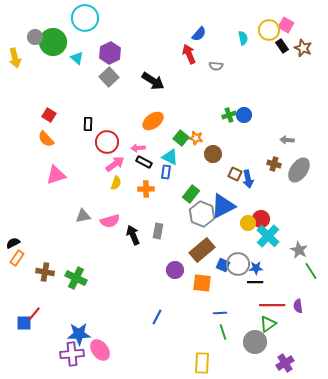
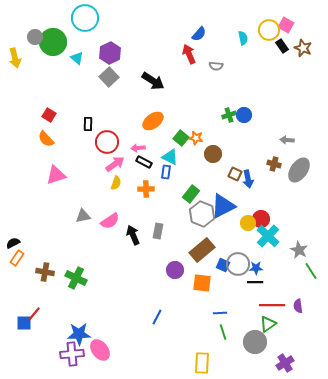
pink semicircle at (110, 221): rotated 18 degrees counterclockwise
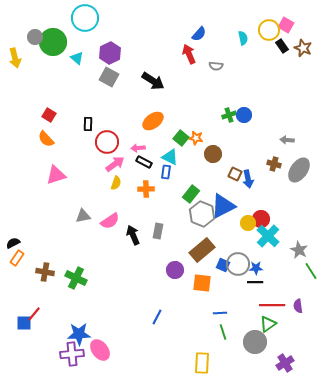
gray square at (109, 77): rotated 18 degrees counterclockwise
